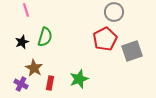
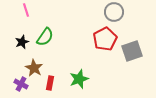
green semicircle: rotated 18 degrees clockwise
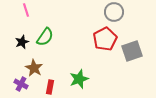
red rectangle: moved 4 px down
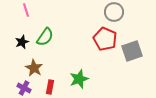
red pentagon: rotated 20 degrees counterclockwise
purple cross: moved 3 px right, 4 px down
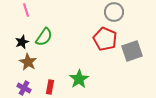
green semicircle: moved 1 px left
brown star: moved 6 px left, 6 px up
green star: rotated 12 degrees counterclockwise
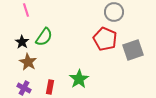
black star: rotated 16 degrees counterclockwise
gray square: moved 1 px right, 1 px up
